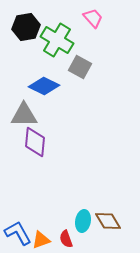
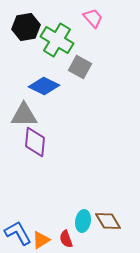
orange triangle: rotated 12 degrees counterclockwise
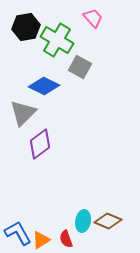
gray triangle: moved 1 px left, 2 px up; rotated 44 degrees counterclockwise
purple diamond: moved 5 px right, 2 px down; rotated 48 degrees clockwise
brown diamond: rotated 36 degrees counterclockwise
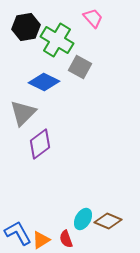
blue diamond: moved 4 px up
cyan ellipse: moved 2 px up; rotated 20 degrees clockwise
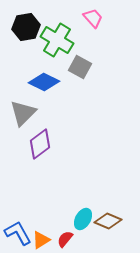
red semicircle: moved 1 px left; rotated 60 degrees clockwise
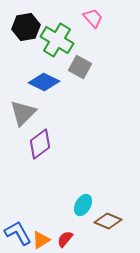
cyan ellipse: moved 14 px up
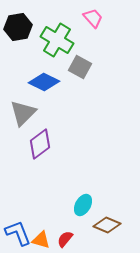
black hexagon: moved 8 px left
brown diamond: moved 1 px left, 4 px down
blue L-shape: rotated 8 degrees clockwise
orange triangle: rotated 48 degrees clockwise
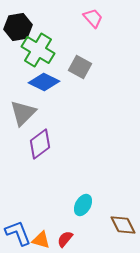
green cross: moved 19 px left, 10 px down
brown diamond: moved 16 px right; rotated 40 degrees clockwise
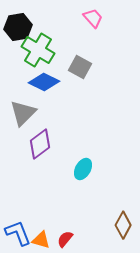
cyan ellipse: moved 36 px up
brown diamond: rotated 56 degrees clockwise
